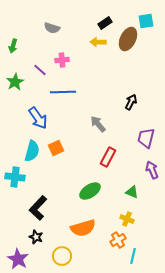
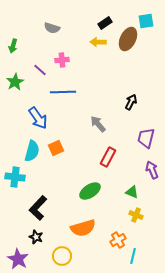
yellow cross: moved 9 px right, 4 px up
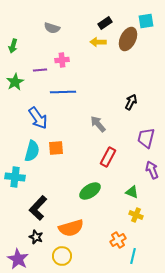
purple line: rotated 48 degrees counterclockwise
orange square: rotated 21 degrees clockwise
orange semicircle: moved 12 px left
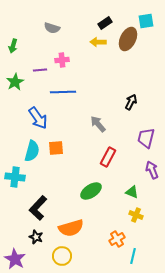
green ellipse: moved 1 px right
orange cross: moved 1 px left, 1 px up
purple star: moved 3 px left
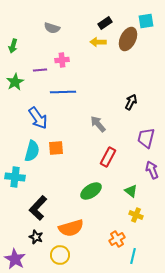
green triangle: moved 1 px left, 1 px up; rotated 16 degrees clockwise
yellow circle: moved 2 px left, 1 px up
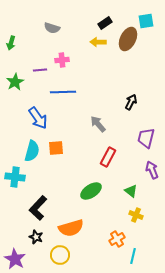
green arrow: moved 2 px left, 3 px up
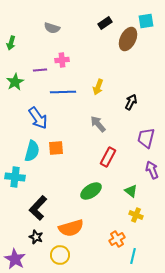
yellow arrow: moved 45 px down; rotated 70 degrees counterclockwise
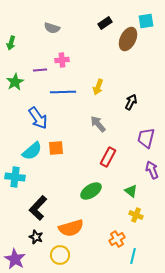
cyan semicircle: rotated 35 degrees clockwise
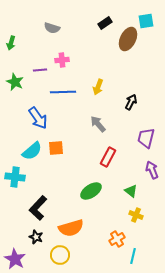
green star: rotated 18 degrees counterclockwise
